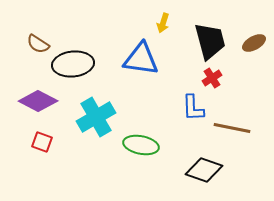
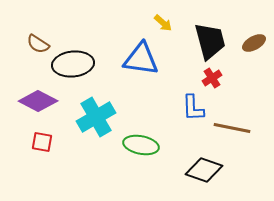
yellow arrow: rotated 66 degrees counterclockwise
red square: rotated 10 degrees counterclockwise
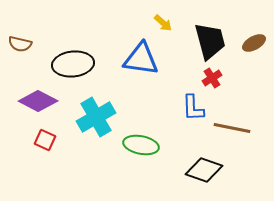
brown semicircle: moved 18 px left; rotated 20 degrees counterclockwise
red square: moved 3 px right, 2 px up; rotated 15 degrees clockwise
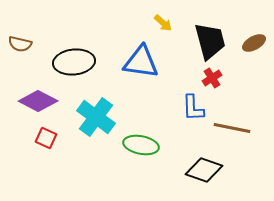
blue triangle: moved 3 px down
black ellipse: moved 1 px right, 2 px up
cyan cross: rotated 24 degrees counterclockwise
red square: moved 1 px right, 2 px up
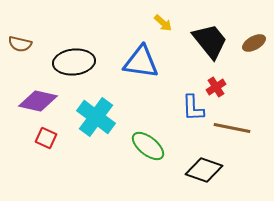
black trapezoid: rotated 24 degrees counterclockwise
red cross: moved 4 px right, 9 px down
purple diamond: rotated 15 degrees counterclockwise
green ellipse: moved 7 px right, 1 px down; rotated 28 degrees clockwise
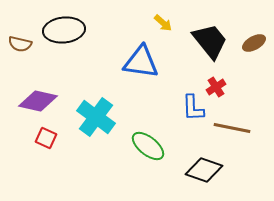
black ellipse: moved 10 px left, 32 px up
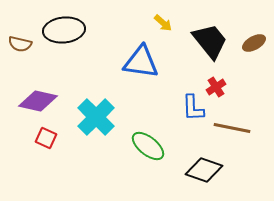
cyan cross: rotated 9 degrees clockwise
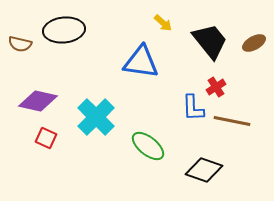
brown line: moved 7 px up
